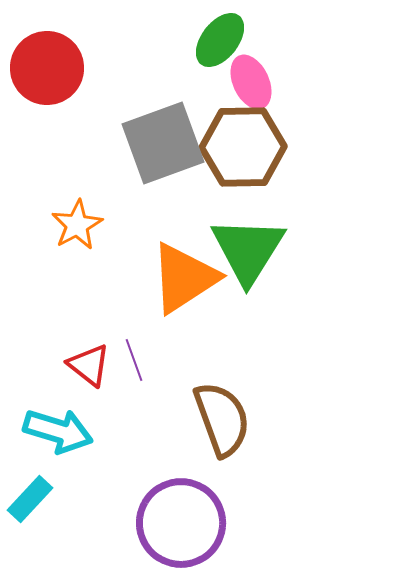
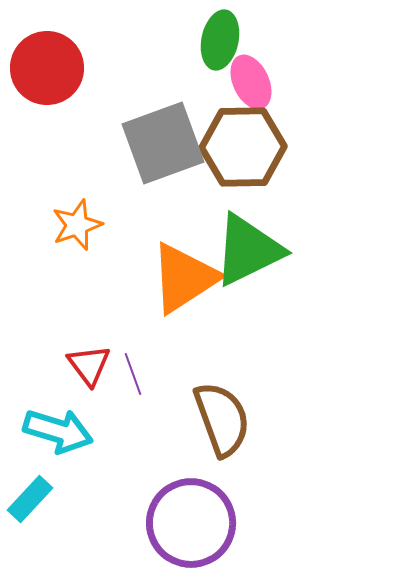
green ellipse: rotated 26 degrees counterclockwise
orange star: rotated 9 degrees clockwise
green triangle: rotated 32 degrees clockwise
purple line: moved 1 px left, 14 px down
red triangle: rotated 15 degrees clockwise
purple circle: moved 10 px right
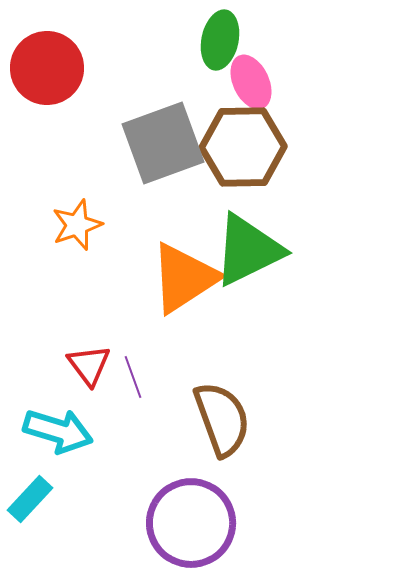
purple line: moved 3 px down
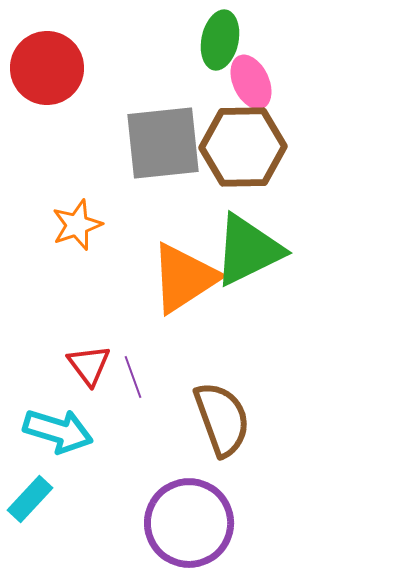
gray square: rotated 14 degrees clockwise
purple circle: moved 2 px left
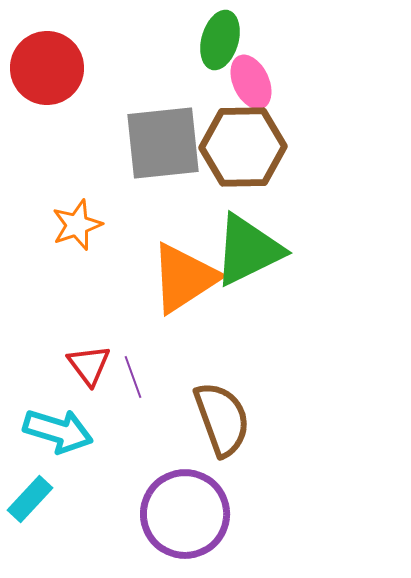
green ellipse: rotated 4 degrees clockwise
purple circle: moved 4 px left, 9 px up
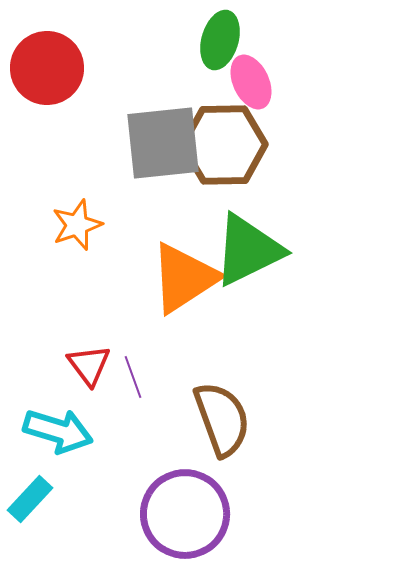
brown hexagon: moved 19 px left, 2 px up
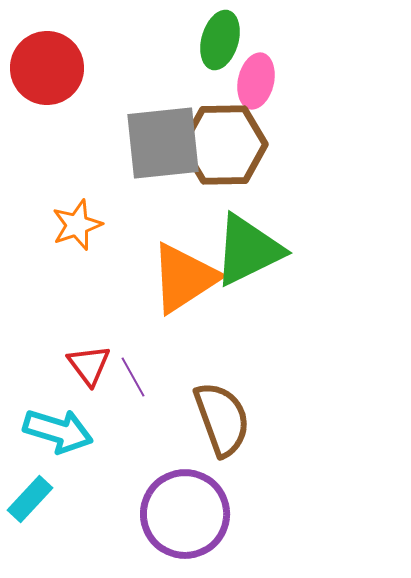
pink ellipse: moved 5 px right, 1 px up; rotated 38 degrees clockwise
purple line: rotated 9 degrees counterclockwise
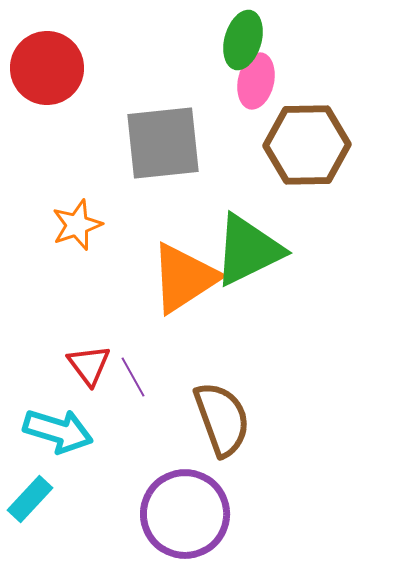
green ellipse: moved 23 px right
brown hexagon: moved 83 px right
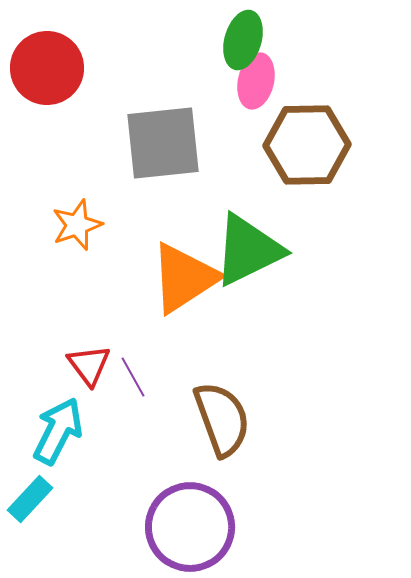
cyan arrow: rotated 80 degrees counterclockwise
purple circle: moved 5 px right, 13 px down
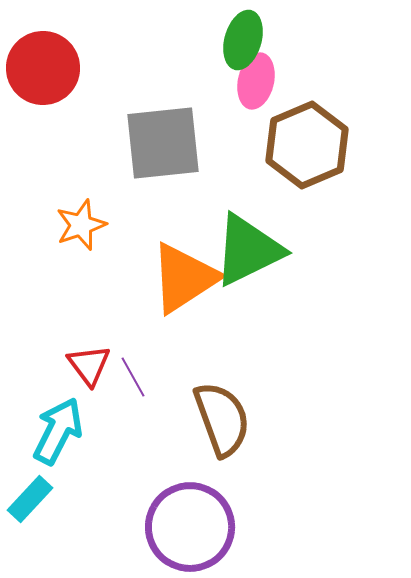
red circle: moved 4 px left
brown hexagon: rotated 22 degrees counterclockwise
orange star: moved 4 px right
